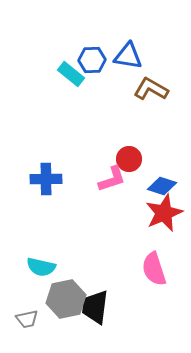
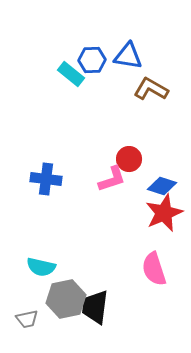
blue cross: rotated 8 degrees clockwise
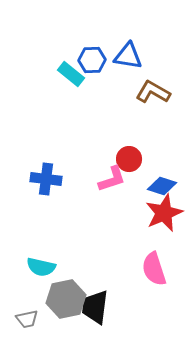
brown L-shape: moved 2 px right, 3 px down
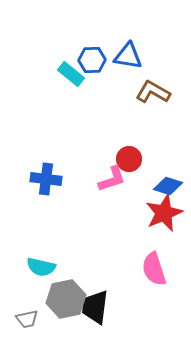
blue diamond: moved 6 px right
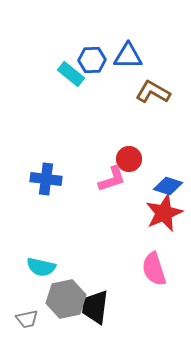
blue triangle: rotated 8 degrees counterclockwise
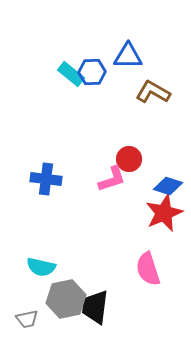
blue hexagon: moved 12 px down
pink semicircle: moved 6 px left
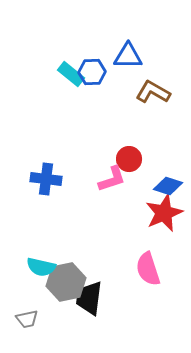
gray hexagon: moved 17 px up
black trapezoid: moved 6 px left, 9 px up
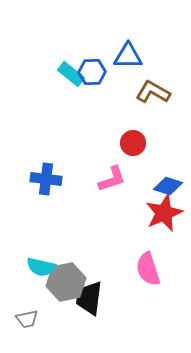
red circle: moved 4 px right, 16 px up
